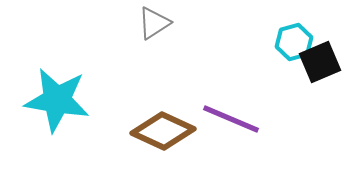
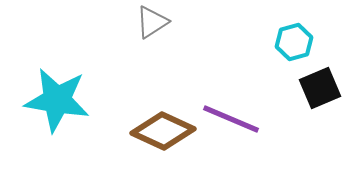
gray triangle: moved 2 px left, 1 px up
black square: moved 26 px down
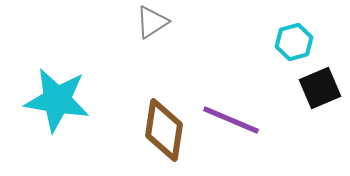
purple line: moved 1 px down
brown diamond: moved 1 px right, 1 px up; rotated 74 degrees clockwise
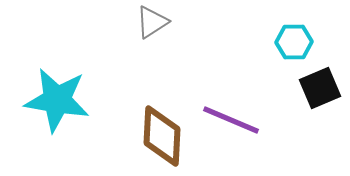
cyan hexagon: rotated 15 degrees clockwise
brown diamond: moved 2 px left, 6 px down; rotated 6 degrees counterclockwise
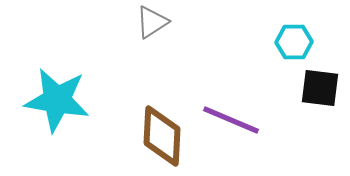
black square: rotated 30 degrees clockwise
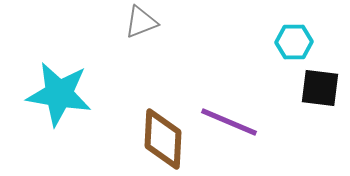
gray triangle: moved 11 px left; rotated 12 degrees clockwise
cyan star: moved 2 px right, 6 px up
purple line: moved 2 px left, 2 px down
brown diamond: moved 1 px right, 3 px down
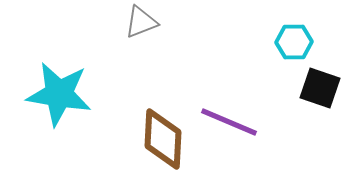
black square: rotated 12 degrees clockwise
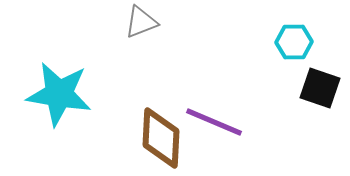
purple line: moved 15 px left
brown diamond: moved 2 px left, 1 px up
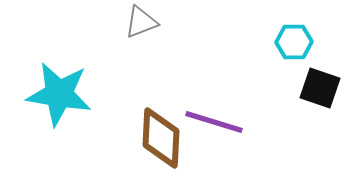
purple line: rotated 6 degrees counterclockwise
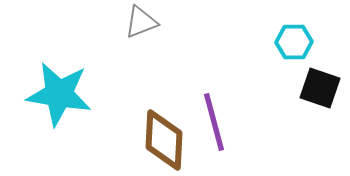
purple line: rotated 58 degrees clockwise
brown diamond: moved 3 px right, 2 px down
